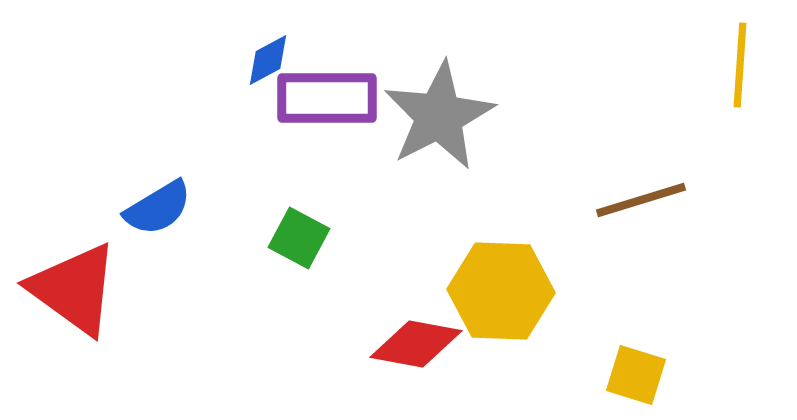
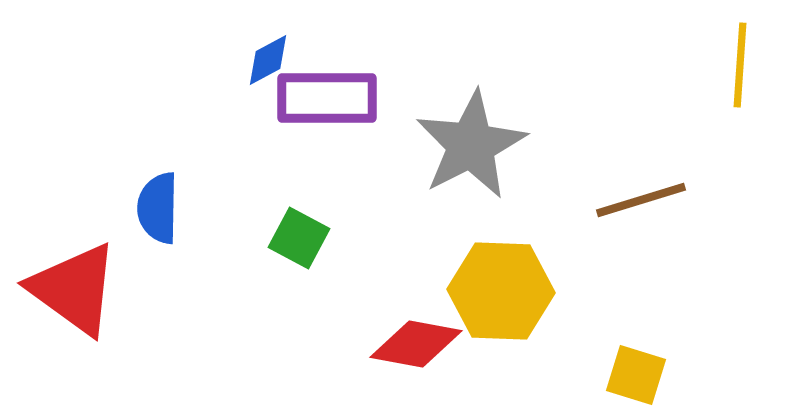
gray star: moved 32 px right, 29 px down
blue semicircle: rotated 122 degrees clockwise
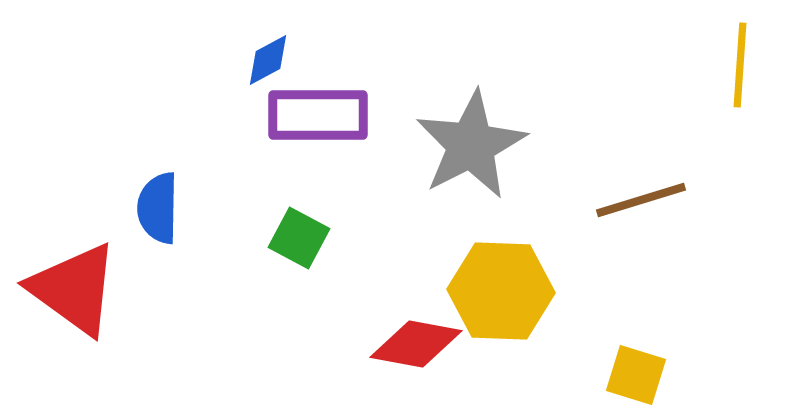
purple rectangle: moved 9 px left, 17 px down
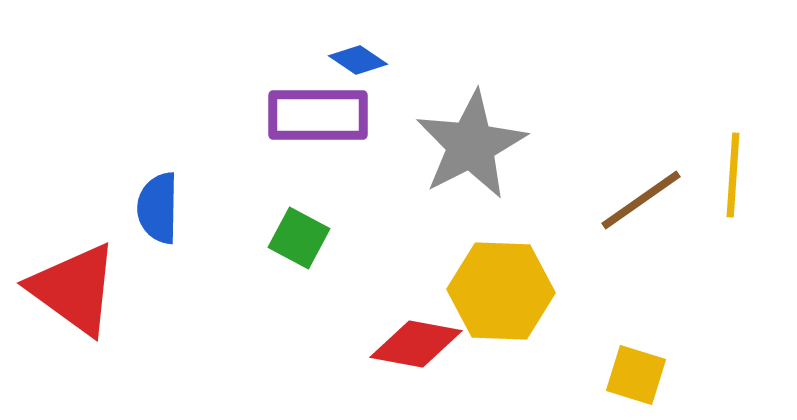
blue diamond: moved 90 px right; rotated 62 degrees clockwise
yellow line: moved 7 px left, 110 px down
brown line: rotated 18 degrees counterclockwise
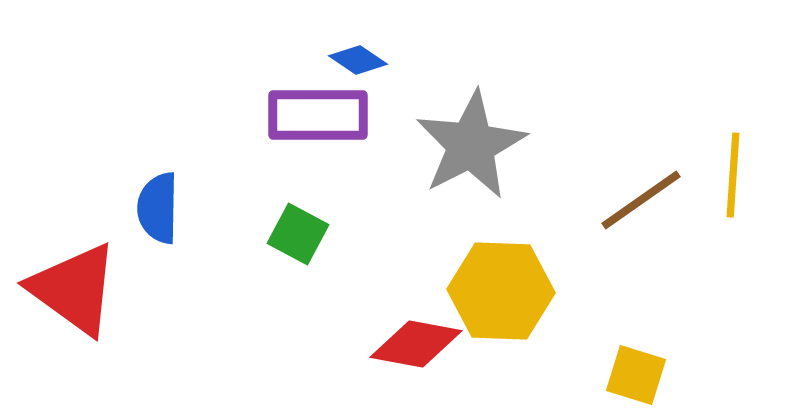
green square: moved 1 px left, 4 px up
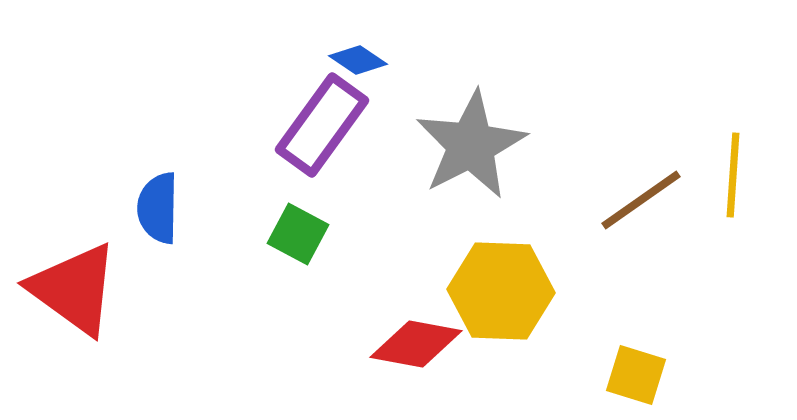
purple rectangle: moved 4 px right, 10 px down; rotated 54 degrees counterclockwise
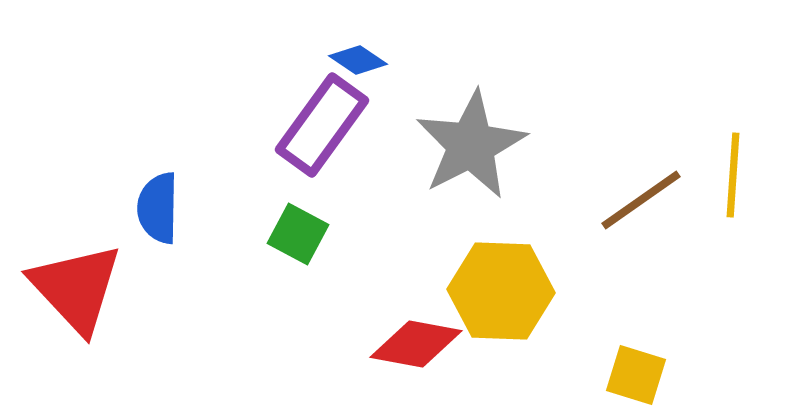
red triangle: moved 2 px right, 1 px up; rotated 11 degrees clockwise
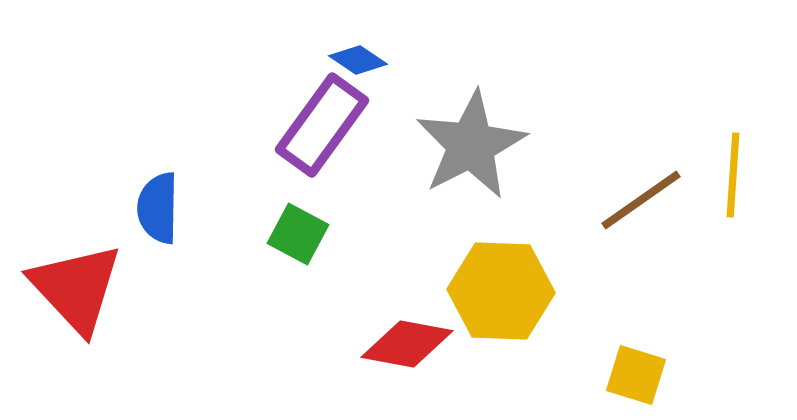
red diamond: moved 9 px left
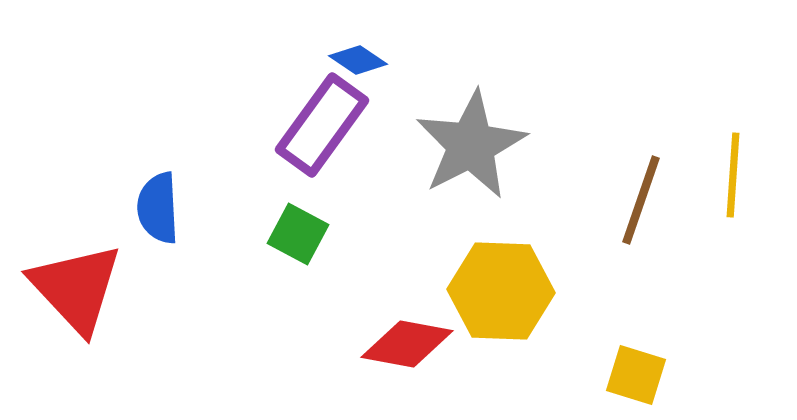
brown line: rotated 36 degrees counterclockwise
blue semicircle: rotated 4 degrees counterclockwise
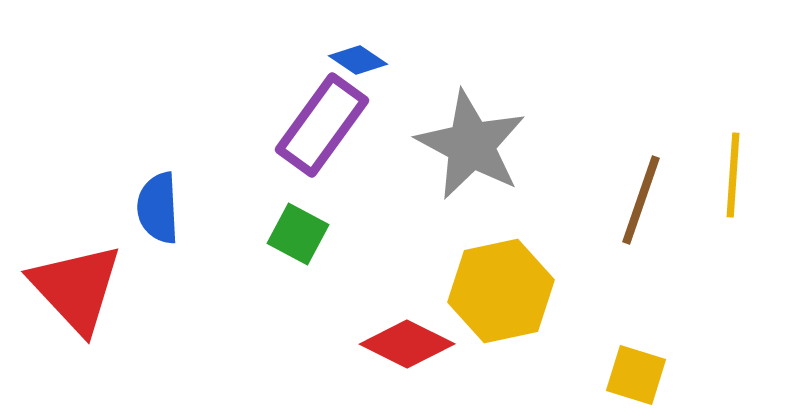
gray star: rotated 17 degrees counterclockwise
yellow hexagon: rotated 14 degrees counterclockwise
red diamond: rotated 16 degrees clockwise
